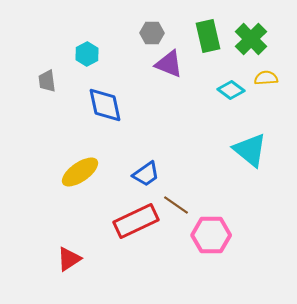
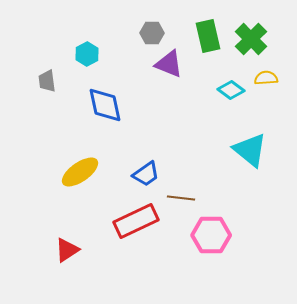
brown line: moved 5 px right, 7 px up; rotated 28 degrees counterclockwise
red triangle: moved 2 px left, 9 px up
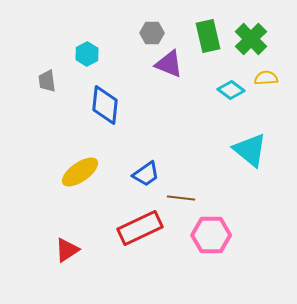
blue diamond: rotated 18 degrees clockwise
red rectangle: moved 4 px right, 7 px down
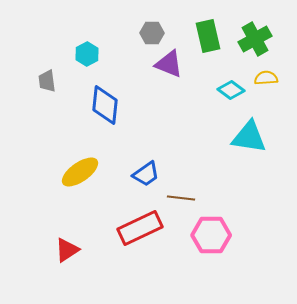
green cross: moved 4 px right; rotated 16 degrees clockwise
cyan triangle: moved 1 px left, 13 px up; rotated 30 degrees counterclockwise
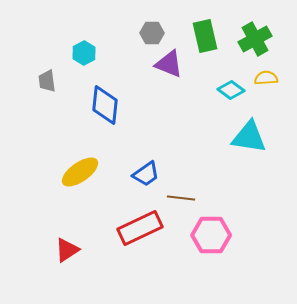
green rectangle: moved 3 px left
cyan hexagon: moved 3 px left, 1 px up
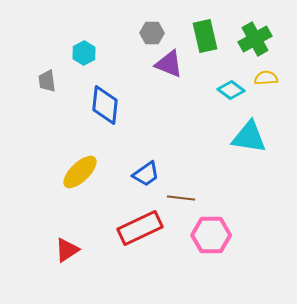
yellow ellipse: rotated 9 degrees counterclockwise
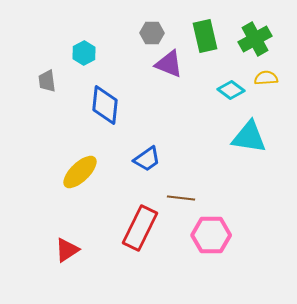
blue trapezoid: moved 1 px right, 15 px up
red rectangle: rotated 39 degrees counterclockwise
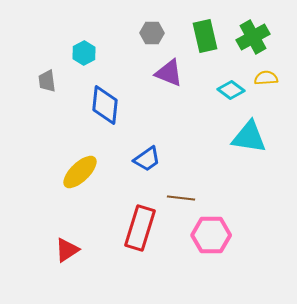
green cross: moved 2 px left, 2 px up
purple triangle: moved 9 px down
red rectangle: rotated 9 degrees counterclockwise
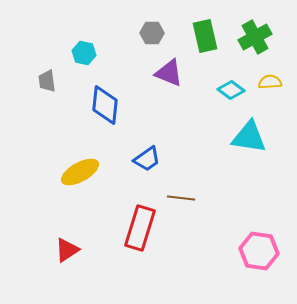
green cross: moved 2 px right
cyan hexagon: rotated 20 degrees counterclockwise
yellow semicircle: moved 4 px right, 4 px down
yellow ellipse: rotated 15 degrees clockwise
pink hexagon: moved 48 px right, 16 px down; rotated 9 degrees clockwise
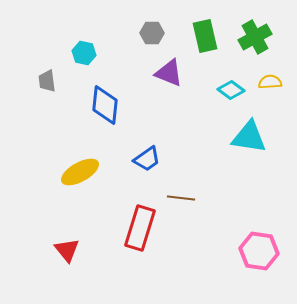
red triangle: rotated 36 degrees counterclockwise
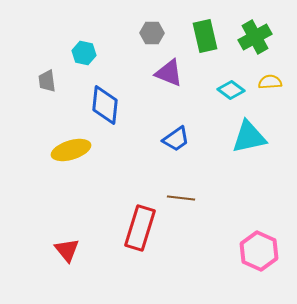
cyan triangle: rotated 21 degrees counterclockwise
blue trapezoid: moved 29 px right, 20 px up
yellow ellipse: moved 9 px left, 22 px up; rotated 12 degrees clockwise
pink hexagon: rotated 15 degrees clockwise
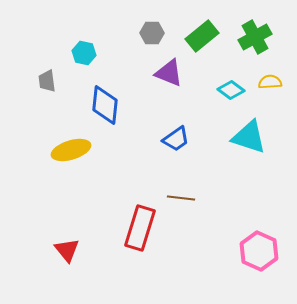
green rectangle: moved 3 px left; rotated 64 degrees clockwise
cyan triangle: rotated 30 degrees clockwise
